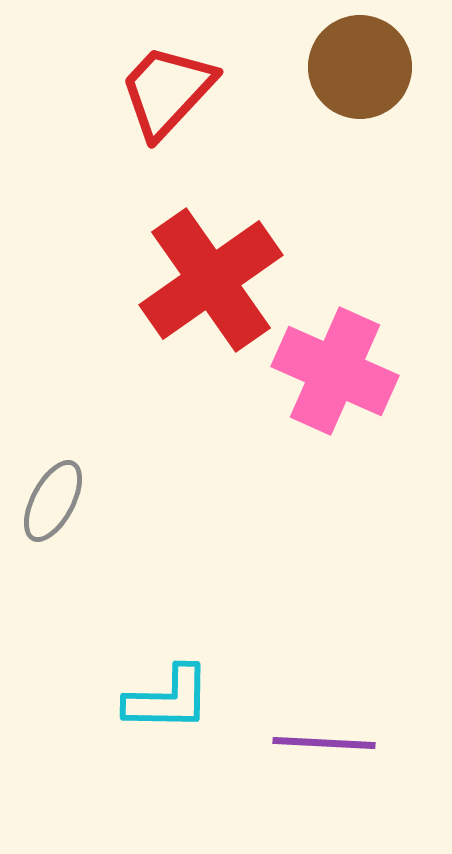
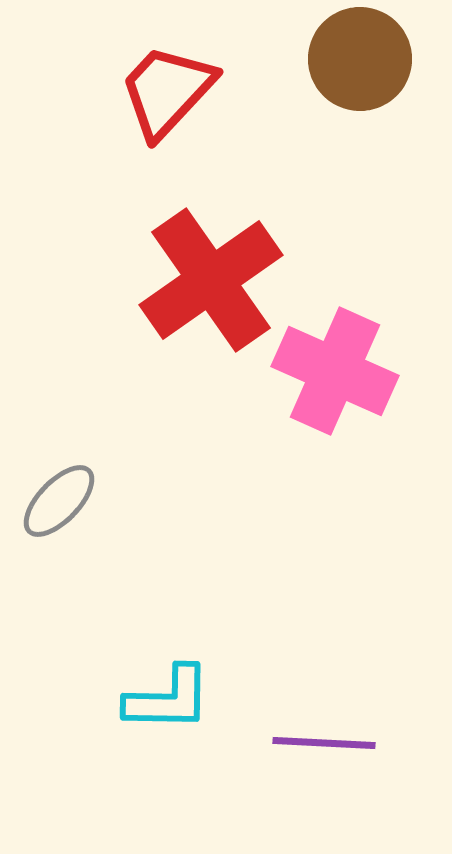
brown circle: moved 8 px up
gray ellipse: moved 6 px right; rotated 16 degrees clockwise
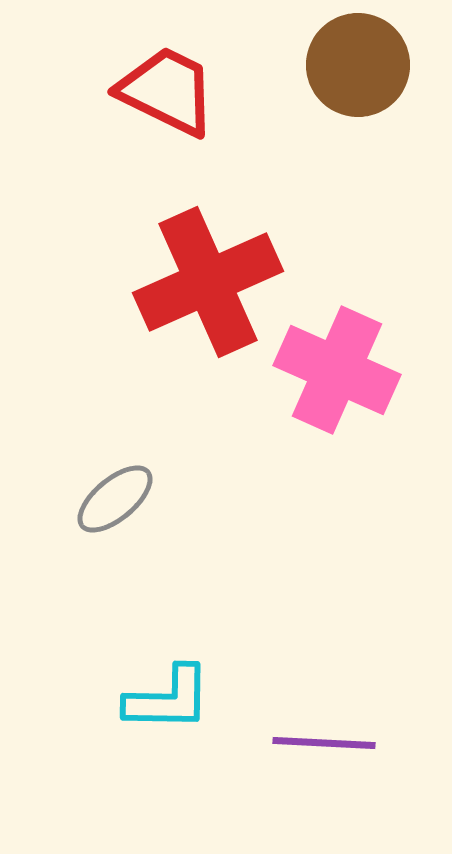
brown circle: moved 2 px left, 6 px down
red trapezoid: rotated 73 degrees clockwise
red cross: moved 3 px left, 2 px down; rotated 11 degrees clockwise
pink cross: moved 2 px right, 1 px up
gray ellipse: moved 56 px right, 2 px up; rotated 6 degrees clockwise
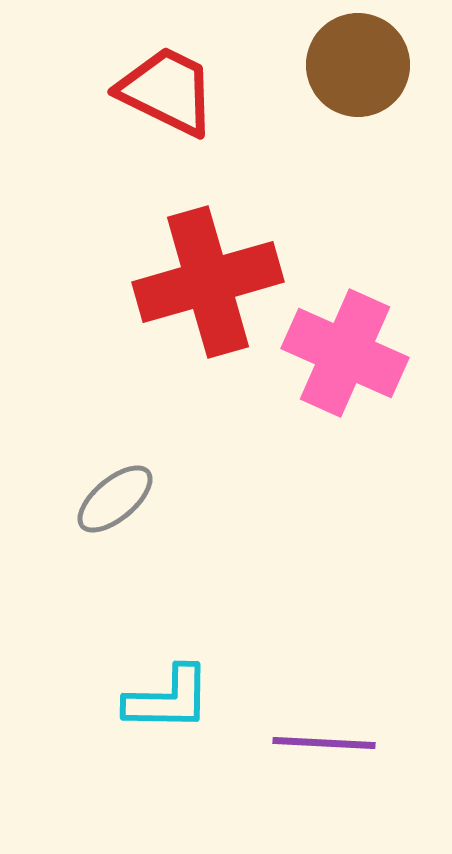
red cross: rotated 8 degrees clockwise
pink cross: moved 8 px right, 17 px up
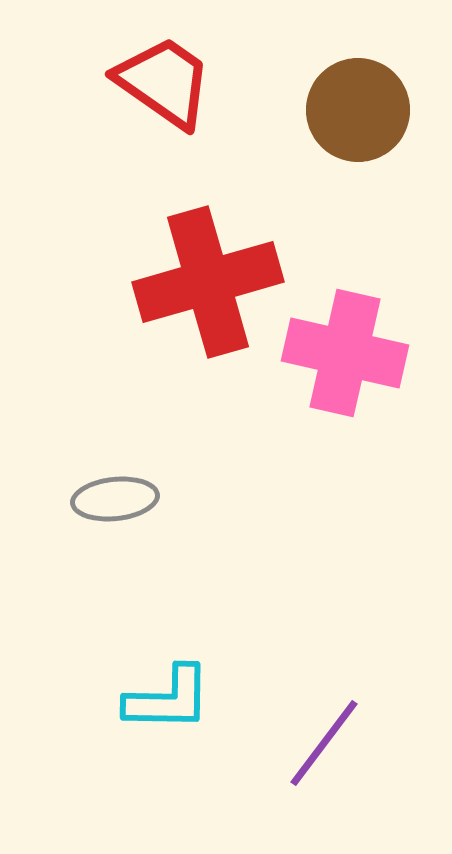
brown circle: moved 45 px down
red trapezoid: moved 3 px left, 9 px up; rotated 9 degrees clockwise
pink cross: rotated 11 degrees counterclockwise
gray ellipse: rotated 34 degrees clockwise
purple line: rotated 56 degrees counterclockwise
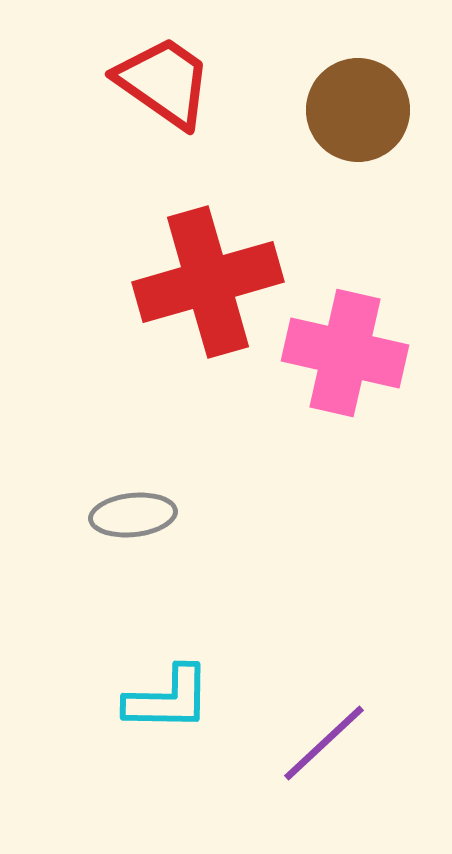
gray ellipse: moved 18 px right, 16 px down
purple line: rotated 10 degrees clockwise
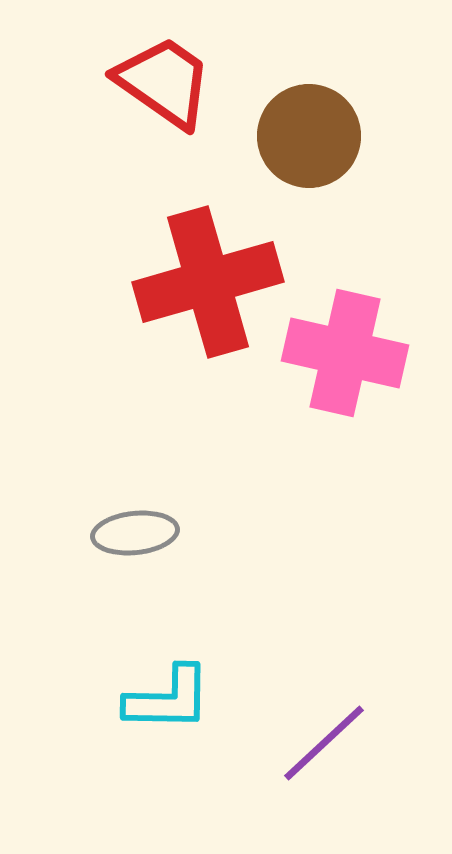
brown circle: moved 49 px left, 26 px down
gray ellipse: moved 2 px right, 18 px down
